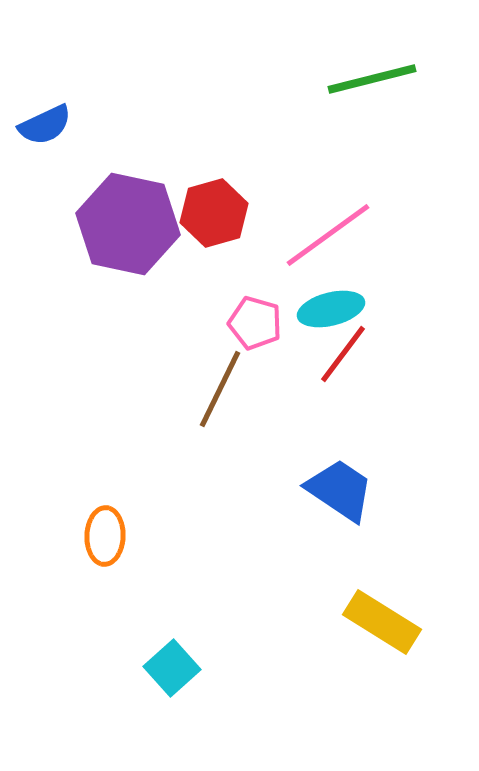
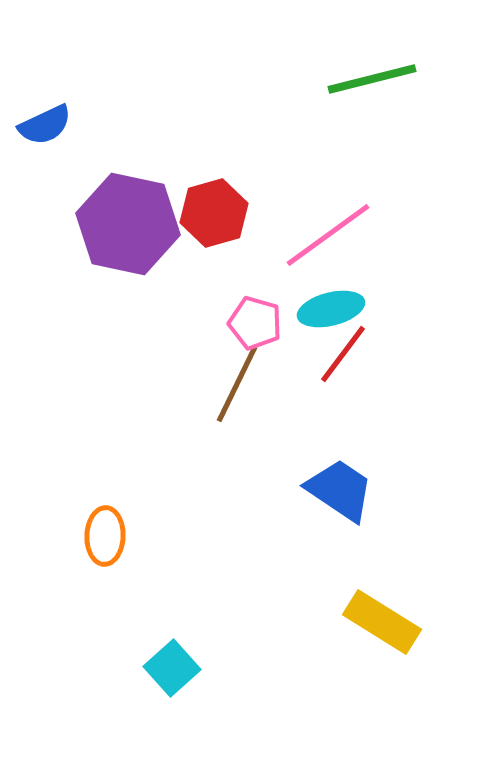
brown line: moved 17 px right, 5 px up
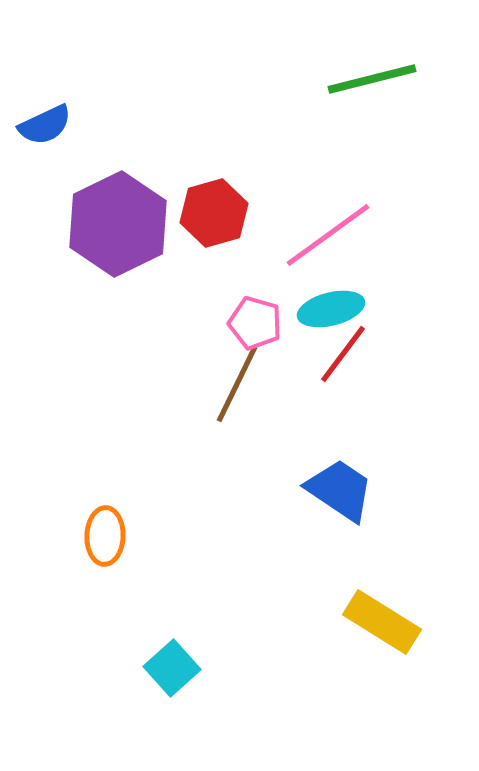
purple hexagon: moved 10 px left; rotated 22 degrees clockwise
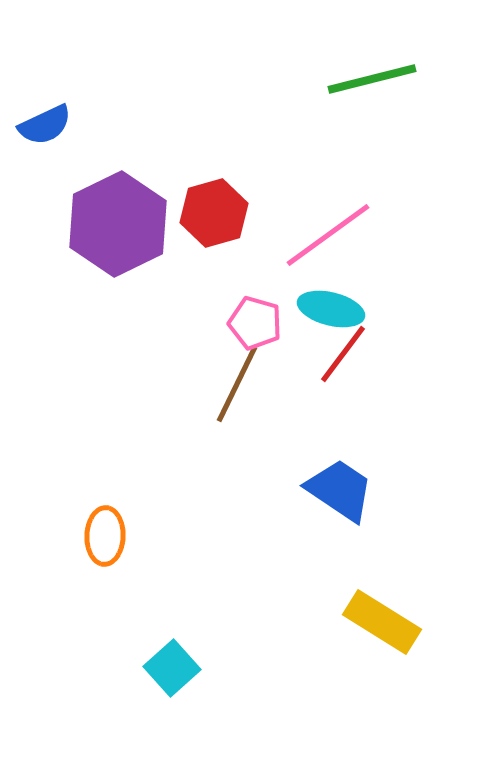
cyan ellipse: rotated 28 degrees clockwise
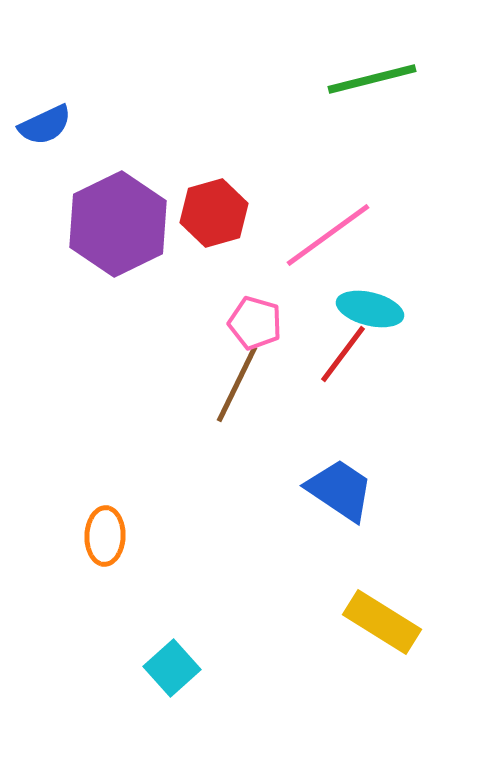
cyan ellipse: moved 39 px right
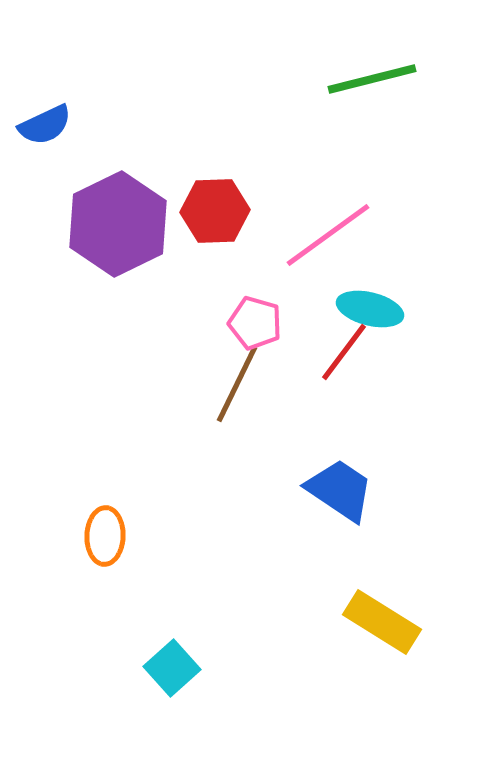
red hexagon: moved 1 px right, 2 px up; rotated 14 degrees clockwise
red line: moved 1 px right, 2 px up
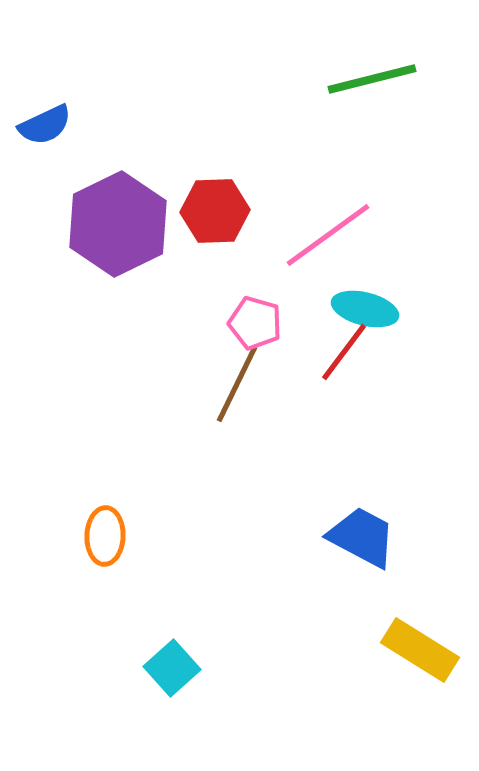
cyan ellipse: moved 5 px left
blue trapezoid: moved 22 px right, 47 px down; rotated 6 degrees counterclockwise
yellow rectangle: moved 38 px right, 28 px down
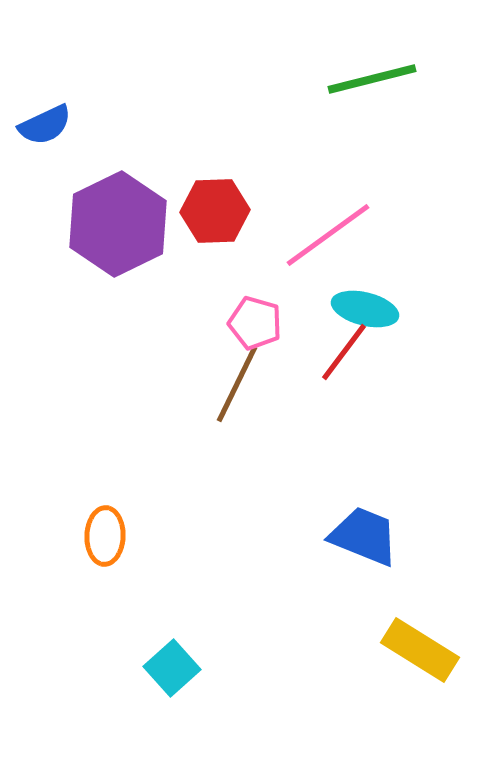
blue trapezoid: moved 2 px right, 1 px up; rotated 6 degrees counterclockwise
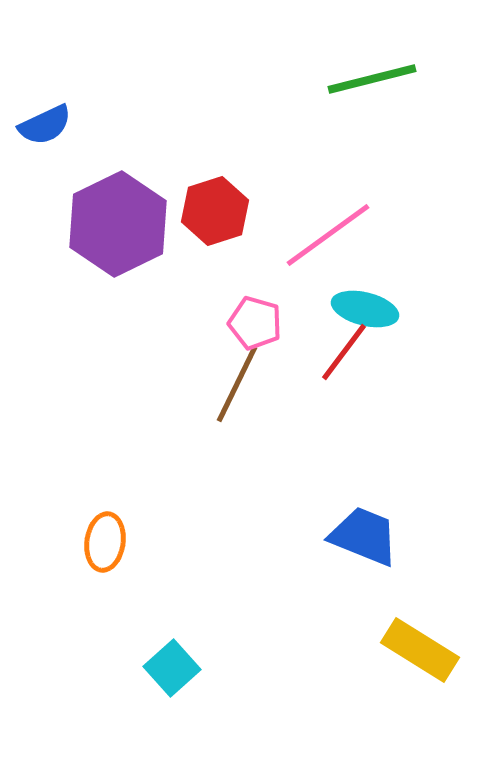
red hexagon: rotated 16 degrees counterclockwise
orange ellipse: moved 6 px down; rotated 6 degrees clockwise
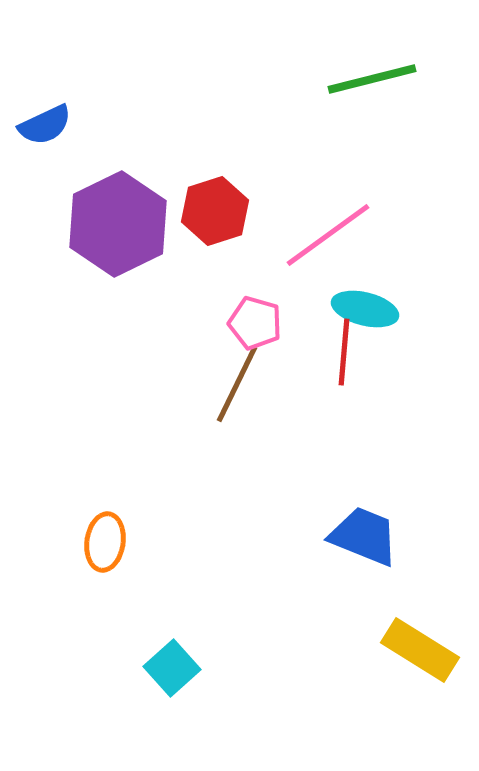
red line: rotated 32 degrees counterclockwise
